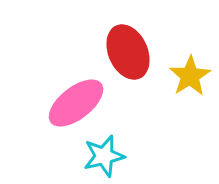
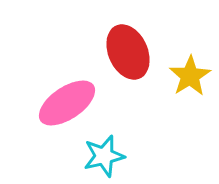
pink ellipse: moved 9 px left; rotated 4 degrees clockwise
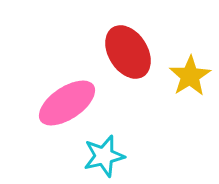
red ellipse: rotated 8 degrees counterclockwise
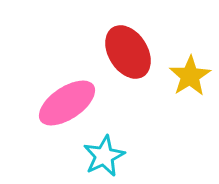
cyan star: rotated 12 degrees counterclockwise
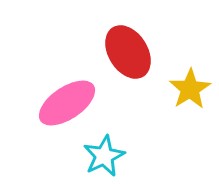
yellow star: moved 13 px down
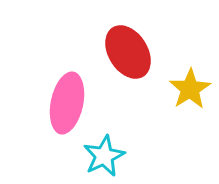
pink ellipse: rotated 44 degrees counterclockwise
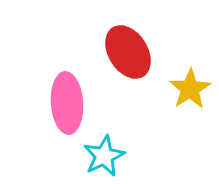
pink ellipse: rotated 16 degrees counterclockwise
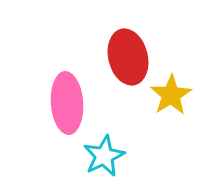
red ellipse: moved 5 px down; rotated 18 degrees clockwise
yellow star: moved 19 px left, 6 px down
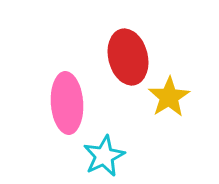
yellow star: moved 2 px left, 2 px down
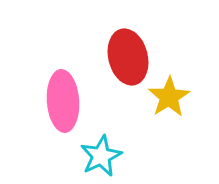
pink ellipse: moved 4 px left, 2 px up
cyan star: moved 3 px left
